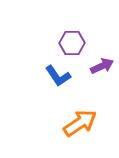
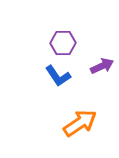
purple hexagon: moved 9 px left
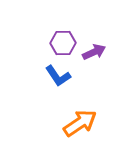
purple arrow: moved 8 px left, 14 px up
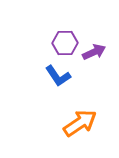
purple hexagon: moved 2 px right
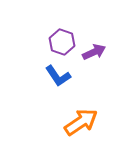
purple hexagon: moved 3 px left, 1 px up; rotated 20 degrees clockwise
orange arrow: moved 1 px right, 1 px up
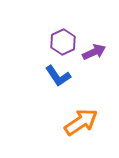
purple hexagon: moved 1 px right; rotated 15 degrees clockwise
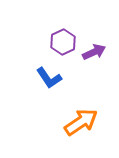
blue L-shape: moved 9 px left, 2 px down
